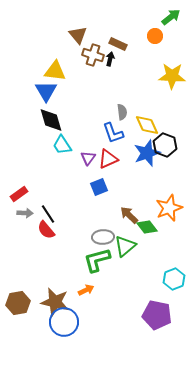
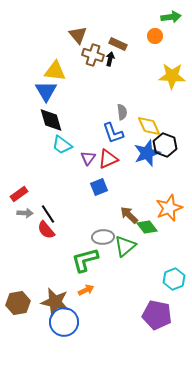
green arrow: rotated 30 degrees clockwise
yellow diamond: moved 2 px right, 1 px down
cyan trapezoid: rotated 20 degrees counterclockwise
green L-shape: moved 12 px left
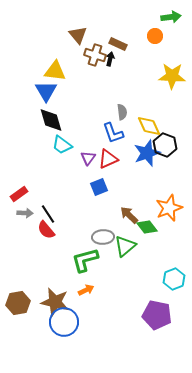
brown cross: moved 2 px right
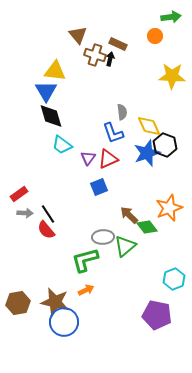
black diamond: moved 4 px up
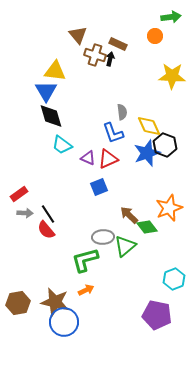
purple triangle: rotated 42 degrees counterclockwise
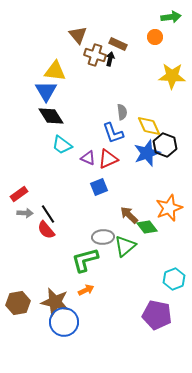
orange circle: moved 1 px down
black diamond: rotated 16 degrees counterclockwise
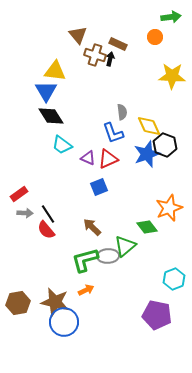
blue star: moved 1 px down
brown arrow: moved 37 px left, 12 px down
gray ellipse: moved 5 px right, 19 px down
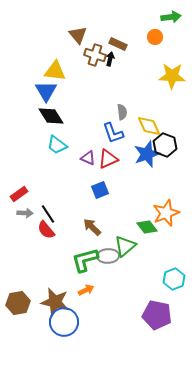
cyan trapezoid: moved 5 px left
blue square: moved 1 px right, 3 px down
orange star: moved 3 px left, 5 px down
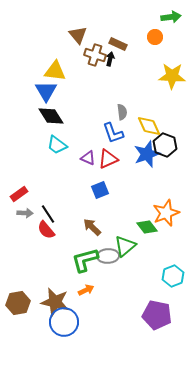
cyan hexagon: moved 1 px left, 3 px up
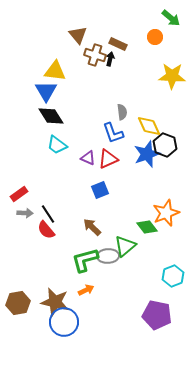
green arrow: moved 1 px down; rotated 48 degrees clockwise
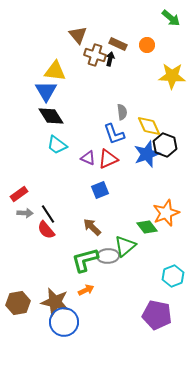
orange circle: moved 8 px left, 8 px down
blue L-shape: moved 1 px right, 1 px down
